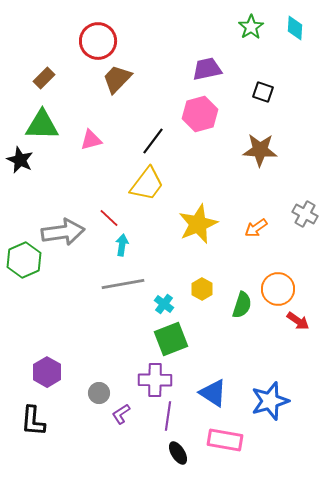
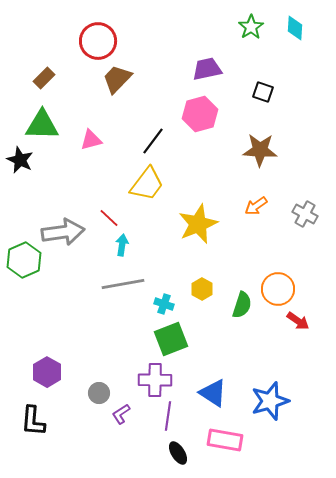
orange arrow: moved 22 px up
cyan cross: rotated 18 degrees counterclockwise
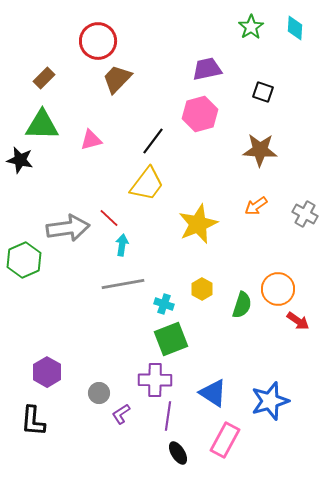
black star: rotated 12 degrees counterclockwise
gray arrow: moved 5 px right, 4 px up
pink rectangle: rotated 72 degrees counterclockwise
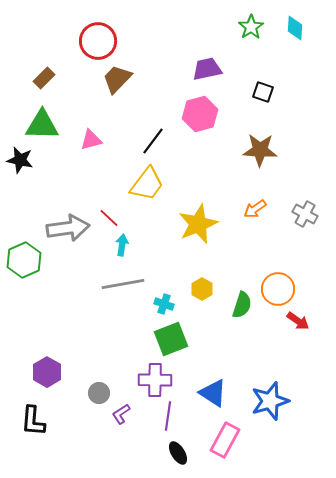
orange arrow: moved 1 px left, 3 px down
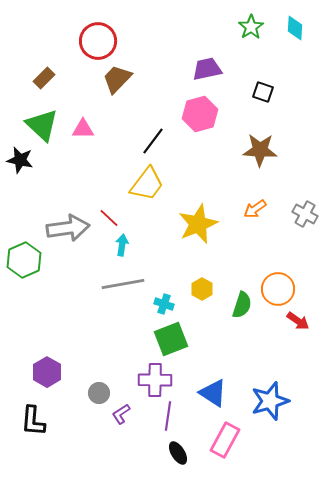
green triangle: rotated 42 degrees clockwise
pink triangle: moved 8 px left, 11 px up; rotated 15 degrees clockwise
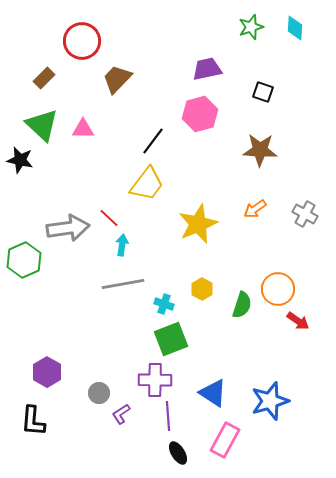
green star: rotated 15 degrees clockwise
red circle: moved 16 px left
purple line: rotated 12 degrees counterclockwise
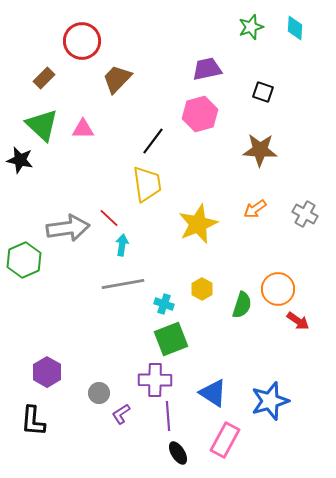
yellow trapezoid: rotated 45 degrees counterclockwise
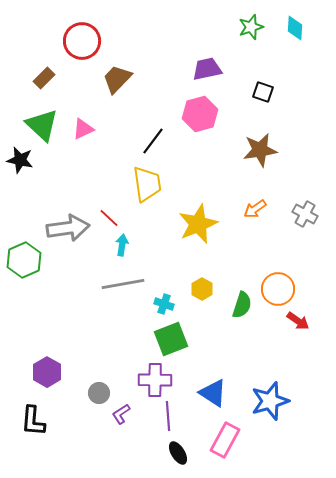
pink triangle: rotated 25 degrees counterclockwise
brown star: rotated 12 degrees counterclockwise
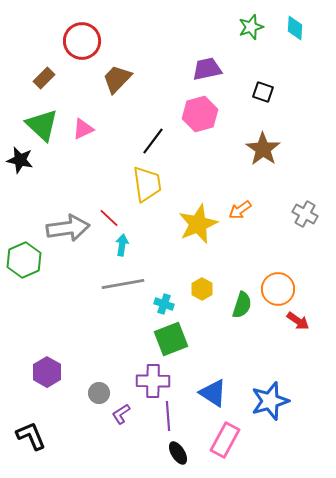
brown star: moved 3 px right, 1 px up; rotated 28 degrees counterclockwise
orange arrow: moved 15 px left, 1 px down
purple cross: moved 2 px left, 1 px down
black L-shape: moved 2 px left, 15 px down; rotated 152 degrees clockwise
